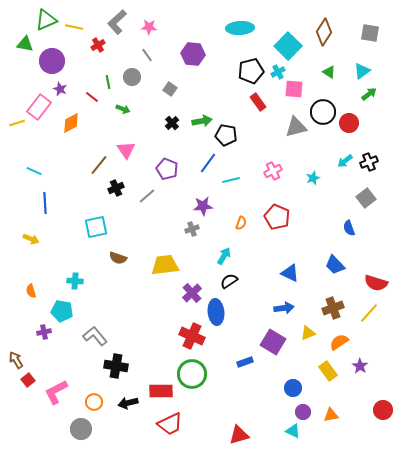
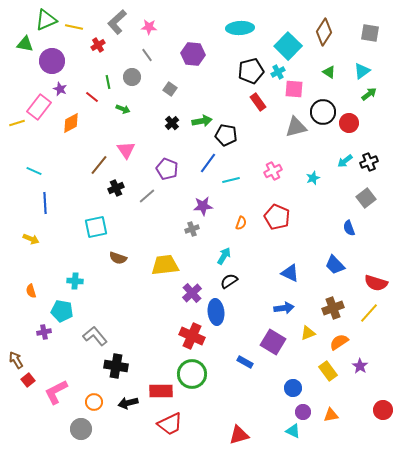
blue rectangle at (245, 362): rotated 49 degrees clockwise
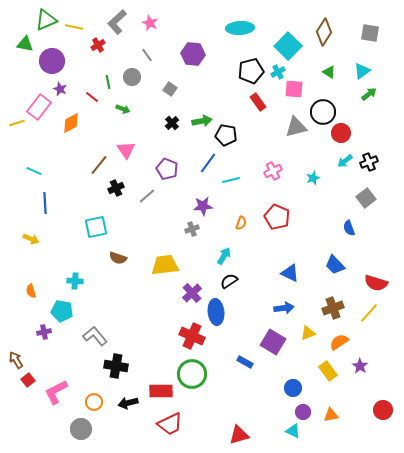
pink star at (149, 27): moved 1 px right, 4 px up; rotated 21 degrees clockwise
red circle at (349, 123): moved 8 px left, 10 px down
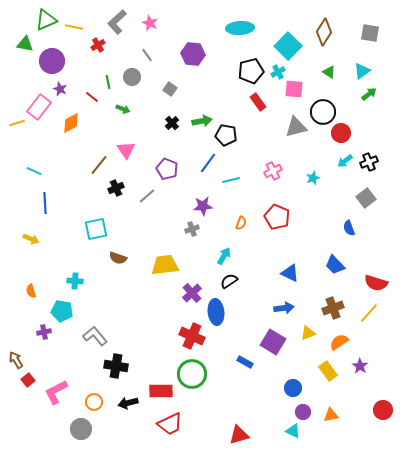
cyan square at (96, 227): moved 2 px down
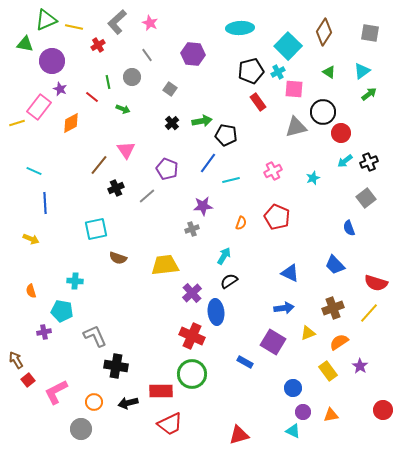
gray L-shape at (95, 336): rotated 15 degrees clockwise
